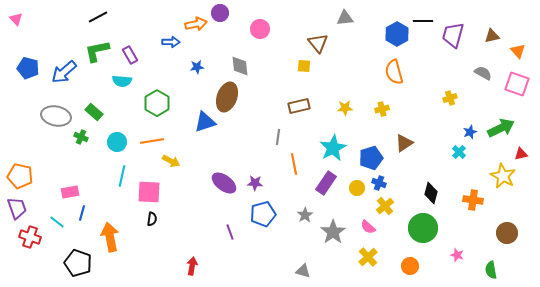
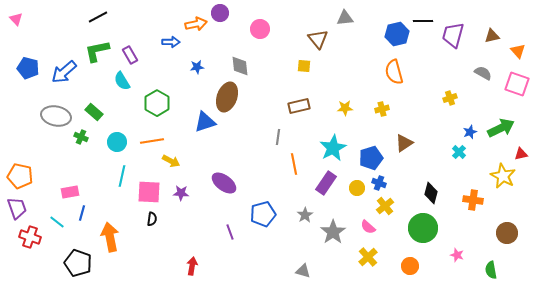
blue hexagon at (397, 34): rotated 15 degrees clockwise
brown triangle at (318, 43): moved 4 px up
cyan semicircle at (122, 81): rotated 54 degrees clockwise
purple star at (255, 183): moved 74 px left, 10 px down
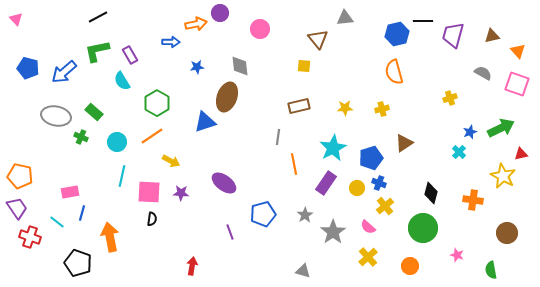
orange line at (152, 141): moved 5 px up; rotated 25 degrees counterclockwise
purple trapezoid at (17, 208): rotated 15 degrees counterclockwise
